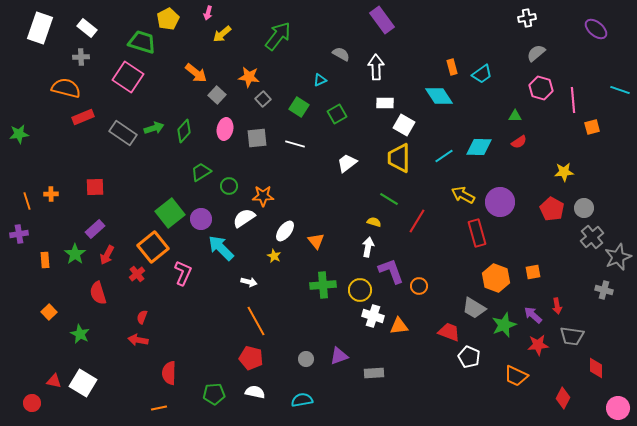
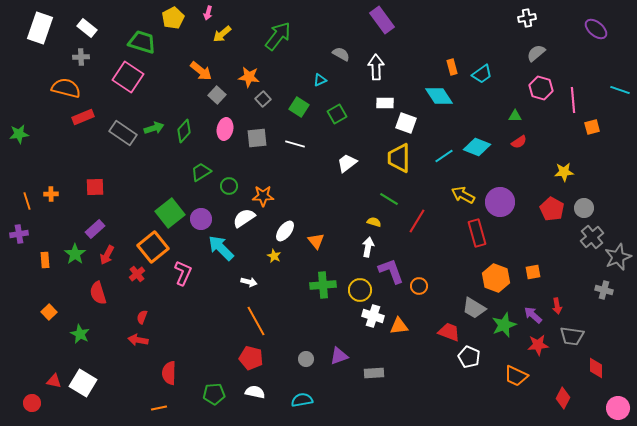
yellow pentagon at (168, 19): moved 5 px right, 1 px up
orange arrow at (196, 73): moved 5 px right, 2 px up
white square at (404, 125): moved 2 px right, 2 px up; rotated 10 degrees counterclockwise
cyan diamond at (479, 147): moved 2 px left; rotated 20 degrees clockwise
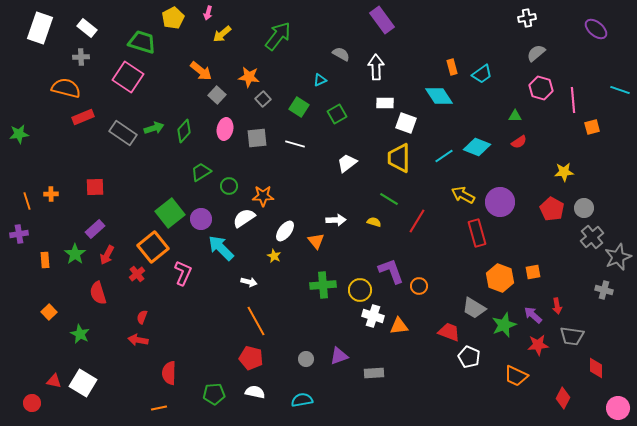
white arrow at (368, 247): moved 32 px left, 27 px up; rotated 78 degrees clockwise
orange hexagon at (496, 278): moved 4 px right
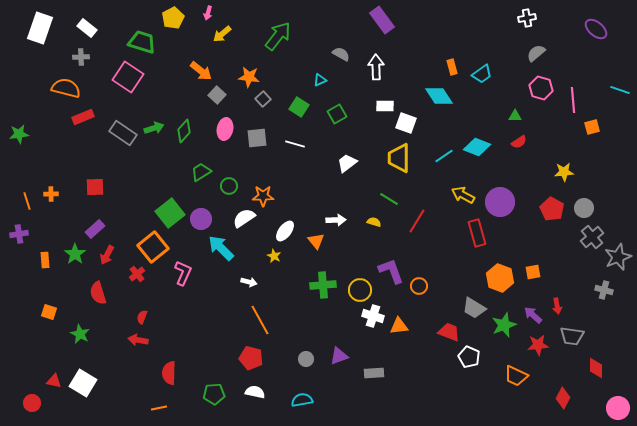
white rectangle at (385, 103): moved 3 px down
orange square at (49, 312): rotated 28 degrees counterclockwise
orange line at (256, 321): moved 4 px right, 1 px up
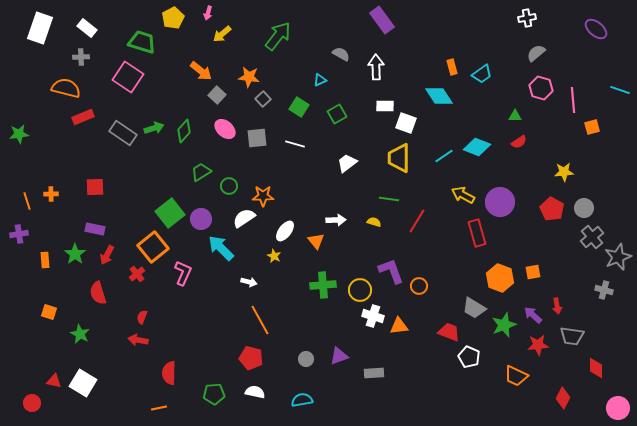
pink ellipse at (225, 129): rotated 60 degrees counterclockwise
green line at (389, 199): rotated 24 degrees counterclockwise
purple rectangle at (95, 229): rotated 54 degrees clockwise
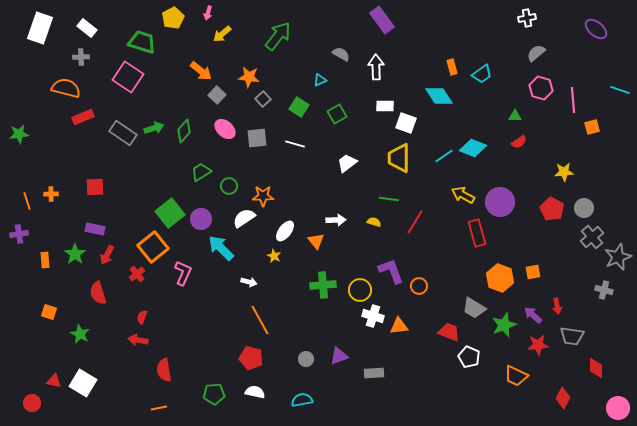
cyan diamond at (477, 147): moved 4 px left, 1 px down
red line at (417, 221): moved 2 px left, 1 px down
red semicircle at (169, 373): moved 5 px left, 3 px up; rotated 10 degrees counterclockwise
